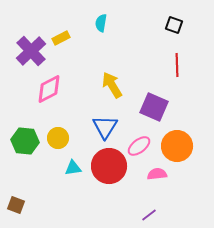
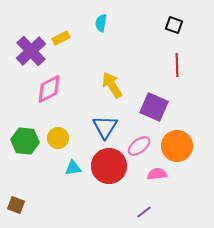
purple line: moved 5 px left, 3 px up
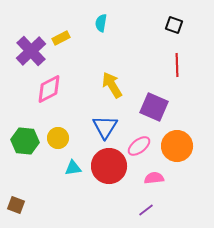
pink semicircle: moved 3 px left, 4 px down
purple line: moved 2 px right, 2 px up
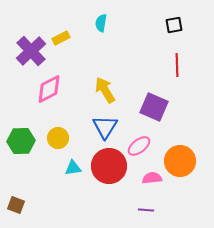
black square: rotated 30 degrees counterclockwise
yellow arrow: moved 7 px left, 5 px down
green hexagon: moved 4 px left; rotated 8 degrees counterclockwise
orange circle: moved 3 px right, 15 px down
pink semicircle: moved 2 px left
purple line: rotated 42 degrees clockwise
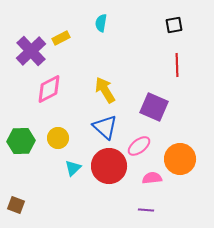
blue triangle: rotated 20 degrees counterclockwise
orange circle: moved 2 px up
cyan triangle: rotated 36 degrees counterclockwise
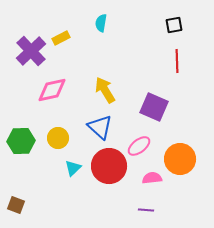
red line: moved 4 px up
pink diamond: moved 3 px right, 1 px down; rotated 16 degrees clockwise
blue triangle: moved 5 px left
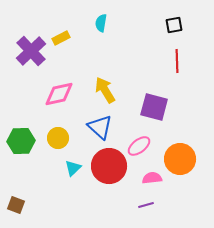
pink diamond: moved 7 px right, 4 px down
purple square: rotated 8 degrees counterclockwise
purple line: moved 5 px up; rotated 21 degrees counterclockwise
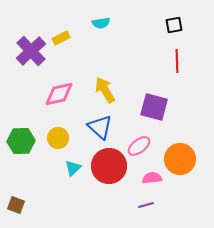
cyan semicircle: rotated 108 degrees counterclockwise
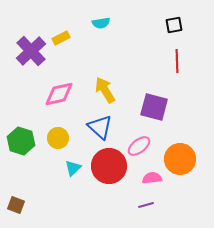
green hexagon: rotated 20 degrees clockwise
